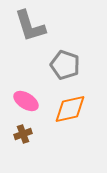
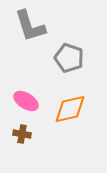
gray pentagon: moved 4 px right, 7 px up
brown cross: moved 1 px left; rotated 30 degrees clockwise
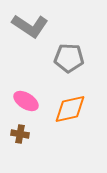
gray L-shape: rotated 39 degrees counterclockwise
gray pentagon: rotated 16 degrees counterclockwise
brown cross: moved 2 px left
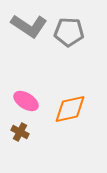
gray L-shape: moved 1 px left
gray pentagon: moved 26 px up
brown cross: moved 2 px up; rotated 18 degrees clockwise
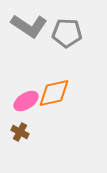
gray pentagon: moved 2 px left, 1 px down
pink ellipse: rotated 65 degrees counterclockwise
orange diamond: moved 16 px left, 16 px up
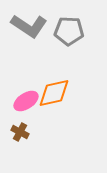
gray pentagon: moved 2 px right, 2 px up
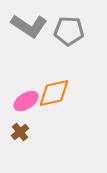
brown cross: rotated 24 degrees clockwise
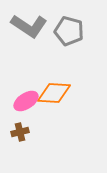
gray pentagon: rotated 12 degrees clockwise
orange diamond: rotated 16 degrees clockwise
brown cross: rotated 24 degrees clockwise
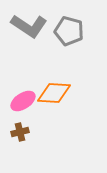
pink ellipse: moved 3 px left
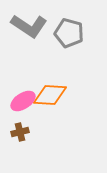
gray pentagon: moved 2 px down
orange diamond: moved 4 px left, 2 px down
